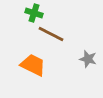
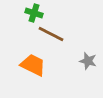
gray star: moved 2 px down
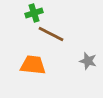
green cross: rotated 36 degrees counterclockwise
orange trapezoid: rotated 20 degrees counterclockwise
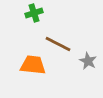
brown line: moved 7 px right, 10 px down
gray star: rotated 12 degrees clockwise
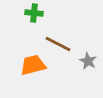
green cross: rotated 24 degrees clockwise
orange trapezoid: rotated 20 degrees counterclockwise
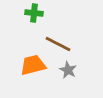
gray star: moved 20 px left, 9 px down
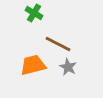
green cross: rotated 24 degrees clockwise
gray star: moved 3 px up
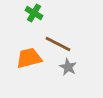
orange trapezoid: moved 4 px left, 7 px up
